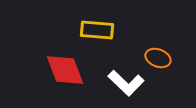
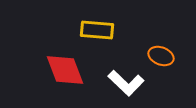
orange ellipse: moved 3 px right, 2 px up
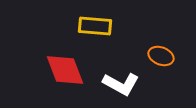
yellow rectangle: moved 2 px left, 4 px up
white L-shape: moved 5 px left, 1 px down; rotated 15 degrees counterclockwise
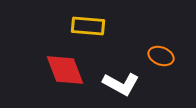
yellow rectangle: moved 7 px left
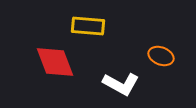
red diamond: moved 10 px left, 8 px up
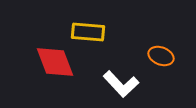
yellow rectangle: moved 6 px down
white L-shape: rotated 18 degrees clockwise
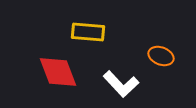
red diamond: moved 3 px right, 10 px down
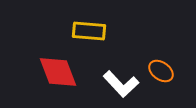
yellow rectangle: moved 1 px right, 1 px up
orange ellipse: moved 15 px down; rotated 15 degrees clockwise
